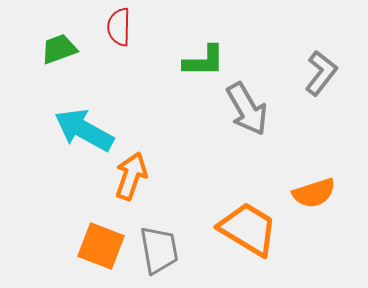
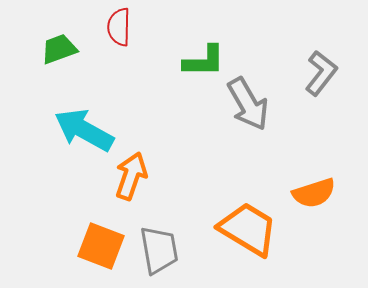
gray arrow: moved 1 px right, 5 px up
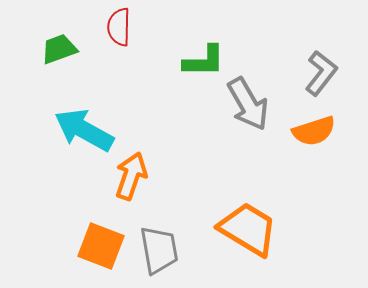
orange semicircle: moved 62 px up
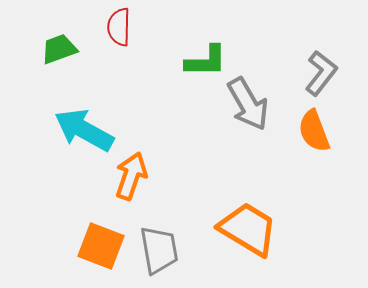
green L-shape: moved 2 px right
orange semicircle: rotated 87 degrees clockwise
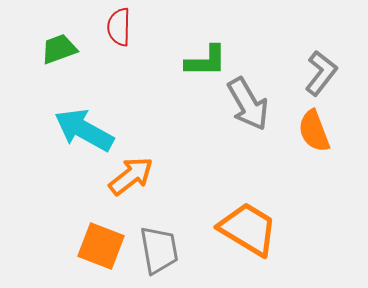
orange arrow: rotated 33 degrees clockwise
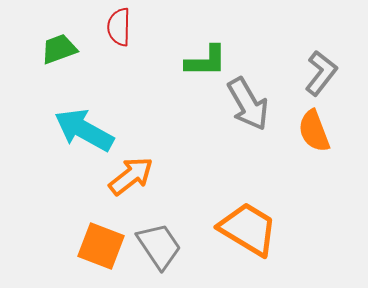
gray trapezoid: moved 4 px up; rotated 24 degrees counterclockwise
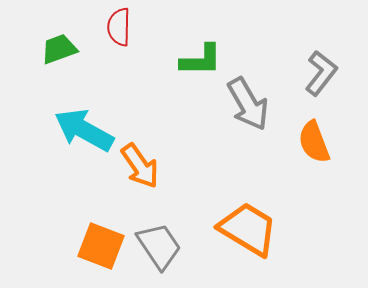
green L-shape: moved 5 px left, 1 px up
orange semicircle: moved 11 px down
orange arrow: moved 9 px right, 10 px up; rotated 93 degrees clockwise
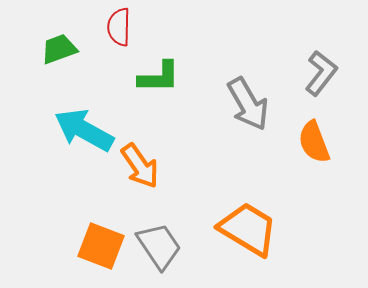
green L-shape: moved 42 px left, 17 px down
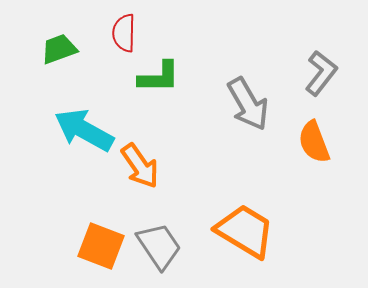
red semicircle: moved 5 px right, 6 px down
orange trapezoid: moved 3 px left, 2 px down
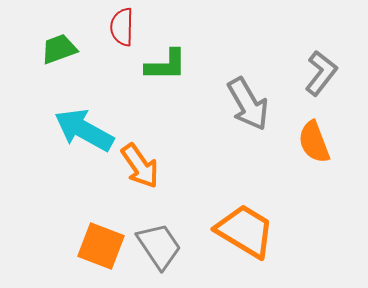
red semicircle: moved 2 px left, 6 px up
green L-shape: moved 7 px right, 12 px up
